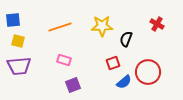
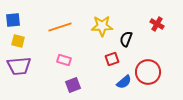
red square: moved 1 px left, 4 px up
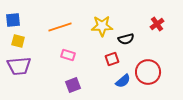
red cross: rotated 24 degrees clockwise
black semicircle: rotated 126 degrees counterclockwise
pink rectangle: moved 4 px right, 5 px up
blue semicircle: moved 1 px left, 1 px up
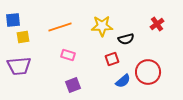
yellow square: moved 5 px right, 4 px up; rotated 24 degrees counterclockwise
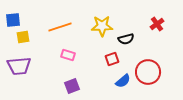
purple square: moved 1 px left, 1 px down
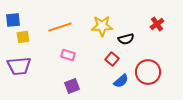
red square: rotated 32 degrees counterclockwise
blue semicircle: moved 2 px left
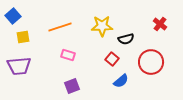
blue square: moved 4 px up; rotated 35 degrees counterclockwise
red cross: moved 3 px right; rotated 16 degrees counterclockwise
red circle: moved 3 px right, 10 px up
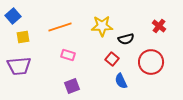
red cross: moved 1 px left, 2 px down
blue semicircle: rotated 105 degrees clockwise
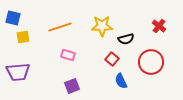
blue square: moved 2 px down; rotated 35 degrees counterclockwise
purple trapezoid: moved 1 px left, 6 px down
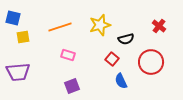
yellow star: moved 2 px left, 1 px up; rotated 15 degrees counterclockwise
